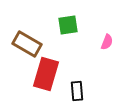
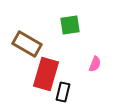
green square: moved 2 px right
pink semicircle: moved 12 px left, 22 px down
black rectangle: moved 14 px left, 1 px down; rotated 18 degrees clockwise
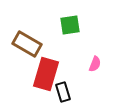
black rectangle: rotated 30 degrees counterclockwise
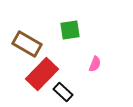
green square: moved 5 px down
red rectangle: moved 4 px left; rotated 28 degrees clockwise
black rectangle: rotated 30 degrees counterclockwise
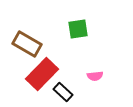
green square: moved 8 px right, 1 px up
pink semicircle: moved 12 px down; rotated 63 degrees clockwise
